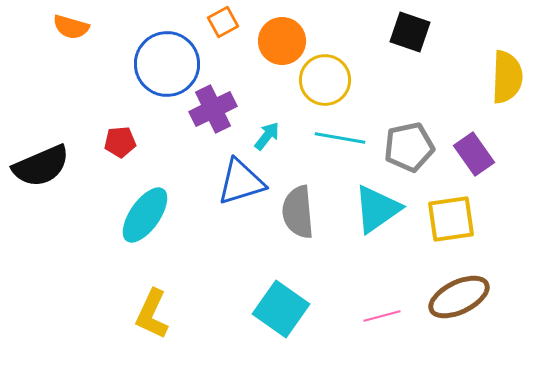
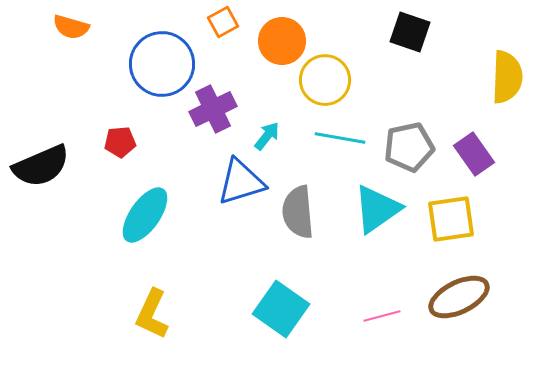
blue circle: moved 5 px left
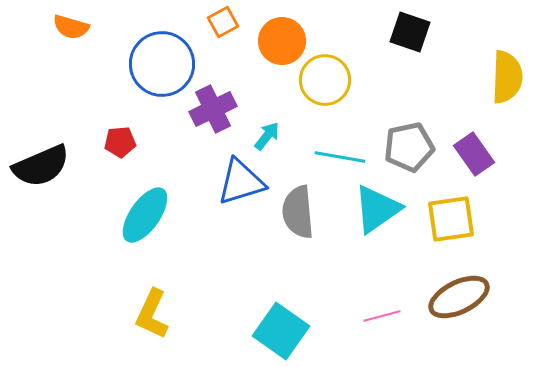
cyan line: moved 19 px down
cyan square: moved 22 px down
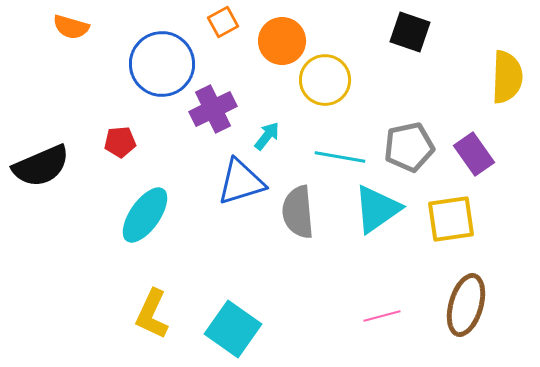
brown ellipse: moved 7 px right, 8 px down; rotated 48 degrees counterclockwise
cyan square: moved 48 px left, 2 px up
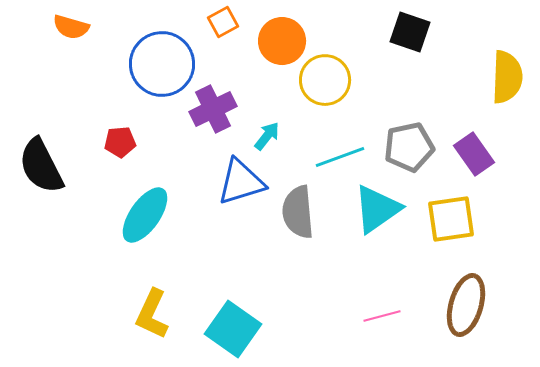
cyan line: rotated 30 degrees counterclockwise
black semicircle: rotated 86 degrees clockwise
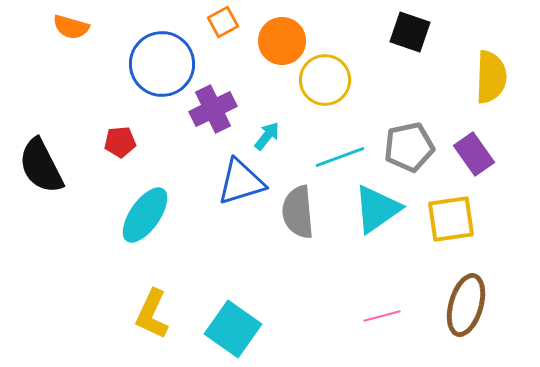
yellow semicircle: moved 16 px left
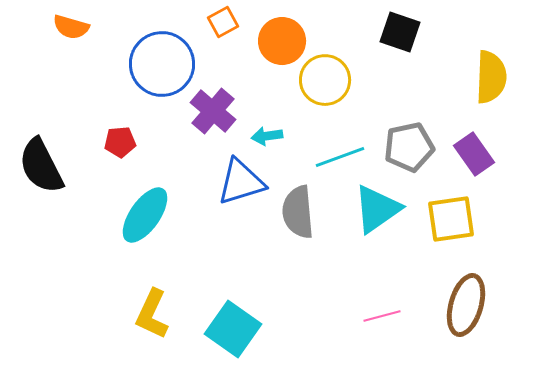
black square: moved 10 px left
purple cross: moved 2 px down; rotated 24 degrees counterclockwise
cyan arrow: rotated 136 degrees counterclockwise
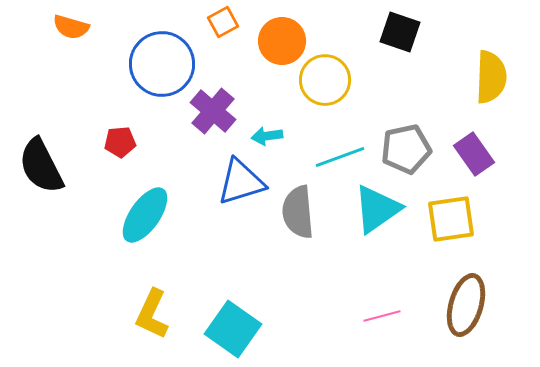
gray pentagon: moved 3 px left, 2 px down
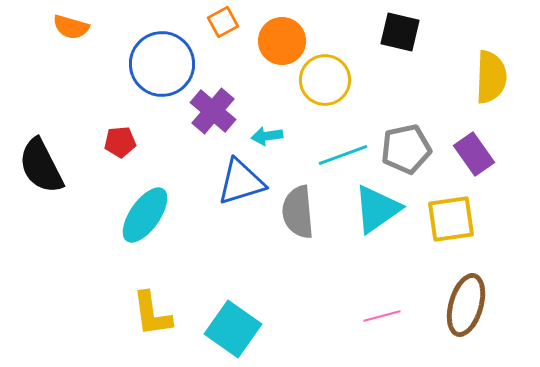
black square: rotated 6 degrees counterclockwise
cyan line: moved 3 px right, 2 px up
yellow L-shape: rotated 33 degrees counterclockwise
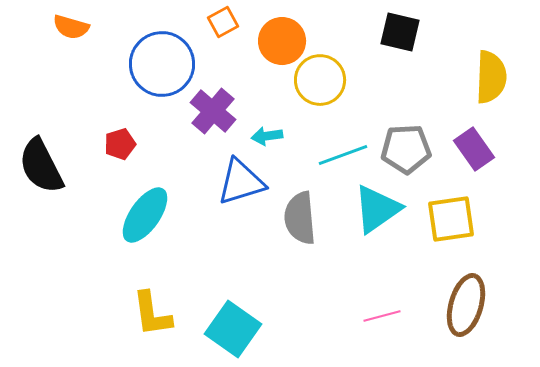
yellow circle: moved 5 px left
red pentagon: moved 2 px down; rotated 12 degrees counterclockwise
gray pentagon: rotated 9 degrees clockwise
purple rectangle: moved 5 px up
gray semicircle: moved 2 px right, 6 px down
